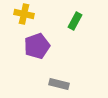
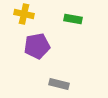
green rectangle: moved 2 px left, 2 px up; rotated 72 degrees clockwise
purple pentagon: rotated 10 degrees clockwise
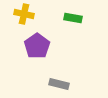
green rectangle: moved 1 px up
purple pentagon: rotated 25 degrees counterclockwise
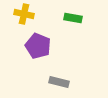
purple pentagon: moved 1 px right; rotated 15 degrees counterclockwise
gray rectangle: moved 2 px up
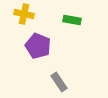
green rectangle: moved 1 px left, 2 px down
gray rectangle: rotated 42 degrees clockwise
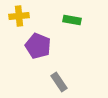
yellow cross: moved 5 px left, 2 px down; rotated 18 degrees counterclockwise
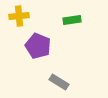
green rectangle: rotated 18 degrees counterclockwise
gray rectangle: rotated 24 degrees counterclockwise
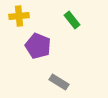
green rectangle: rotated 60 degrees clockwise
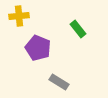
green rectangle: moved 6 px right, 9 px down
purple pentagon: moved 2 px down
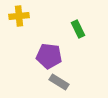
green rectangle: rotated 12 degrees clockwise
purple pentagon: moved 11 px right, 8 px down; rotated 15 degrees counterclockwise
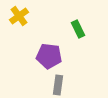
yellow cross: rotated 30 degrees counterclockwise
gray rectangle: moved 1 px left, 3 px down; rotated 66 degrees clockwise
